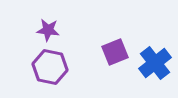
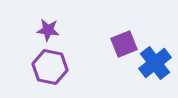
purple square: moved 9 px right, 8 px up
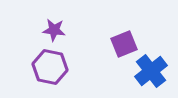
purple star: moved 6 px right
blue cross: moved 4 px left, 8 px down
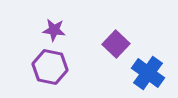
purple square: moved 8 px left; rotated 24 degrees counterclockwise
blue cross: moved 3 px left, 2 px down; rotated 16 degrees counterclockwise
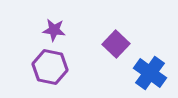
blue cross: moved 2 px right
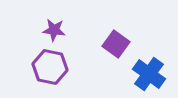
purple square: rotated 8 degrees counterclockwise
blue cross: moved 1 px left, 1 px down
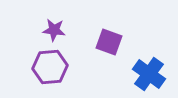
purple square: moved 7 px left, 2 px up; rotated 16 degrees counterclockwise
purple hexagon: rotated 16 degrees counterclockwise
